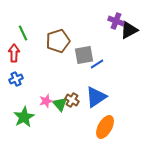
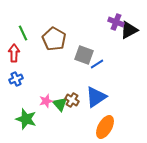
purple cross: moved 1 px down
brown pentagon: moved 4 px left, 2 px up; rotated 25 degrees counterclockwise
gray square: rotated 30 degrees clockwise
green star: moved 2 px right, 2 px down; rotated 25 degrees counterclockwise
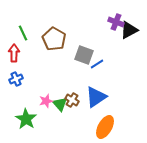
green star: rotated 15 degrees clockwise
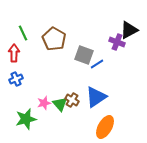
purple cross: moved 1 px right, 20 px down
pink star: moved 2 px left, 2 px down
green star: rotated 25 degrees clockwise
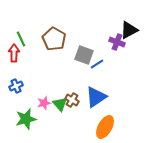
green line: moved 2 px left, 6 px down
blue cross: moved 7 px down
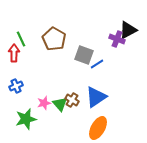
black triangle: moved 1 px left
purple cross: moved 3 px up
orange ellipse: moved 7 px left, 1 px down
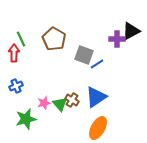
black triangle: moved 3 px right, 1 px down
purple cross: rotated 21 degrees counterclockwise
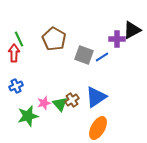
black triangle: moved 1 px right, 1 px up
green line: moved 2 px left
blue line: moved 5 px right, 7 px up
brown cross: rotated 24 degrees clockwise
green star: moved 2 px right, 3 px up
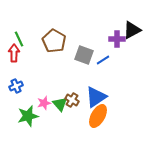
brown pentagon: moved 2 px down
blue line: moved 1 px right, 3 px down
brown cross: rotated 24 degrees counterclockwise
orange ellipse: moved 12 px up
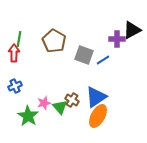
green line: rotated 35 degrees clockwise
blue cross: moved 1 px left
green triangle: moved 3 px down
green star: rotated 25 degrees counterclockwise
